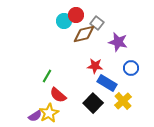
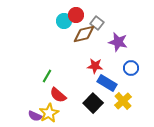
purple semicircle: rotated 56 degrees clockwise
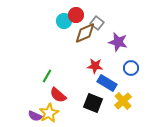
brown diamond: moved 1 px right, 1 px up; rotated 10 degrees counterclockwise
black square: rotated 24 degrees counterclockwise
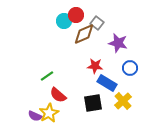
brown diamond: moved 1 px left, 1 px down
purple star: moved 1 px down
blue circle: moved 1 px left
green line: rotated 24 degrees clockwise
black square: rotated 30 degrees counterclockwise
